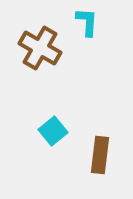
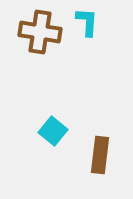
brown cross: moved 16 px up; rotated 21 degrees counterclockwise
cyan square: rotated 12 degrees counterclockwise
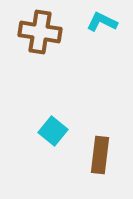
cyan L-shape: moved 15 px right; rotated 68 degrees counterclockwise
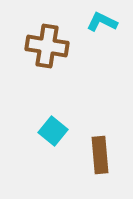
brown cross: moved 7 px right, 14 px down
brown rectangle: rotated 12 degrees counterclockwise
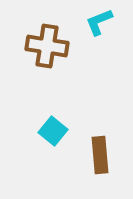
cyan L-shape: moved 3 px left; rotated 48 degrees counterclockwise
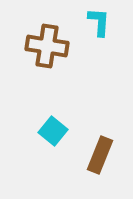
cyan L-shape: rotated 116 degrees clockwise
brown rectangle: rotated 27 degrees clockwise
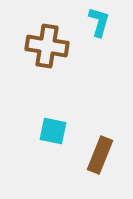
cyan L-shape: rotated 12 degrees clockwise
cyan square: rotated 28 degrees counterclockwise
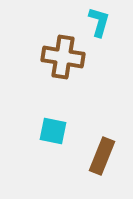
brown cross: moved 16 px right, 11 px down
brown rectangle: moved 2 px right, 1 px down
